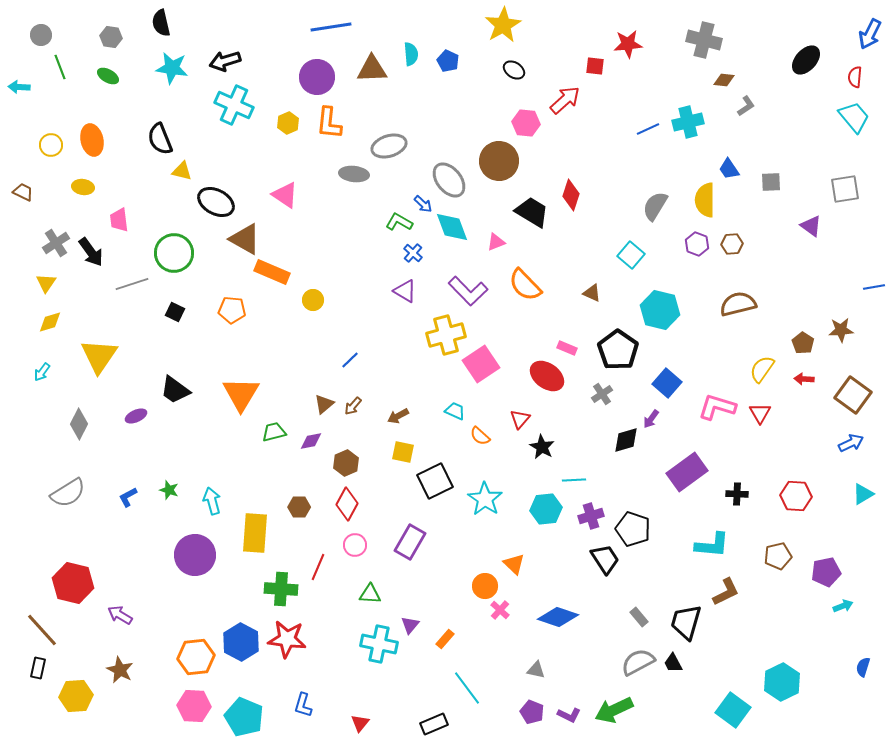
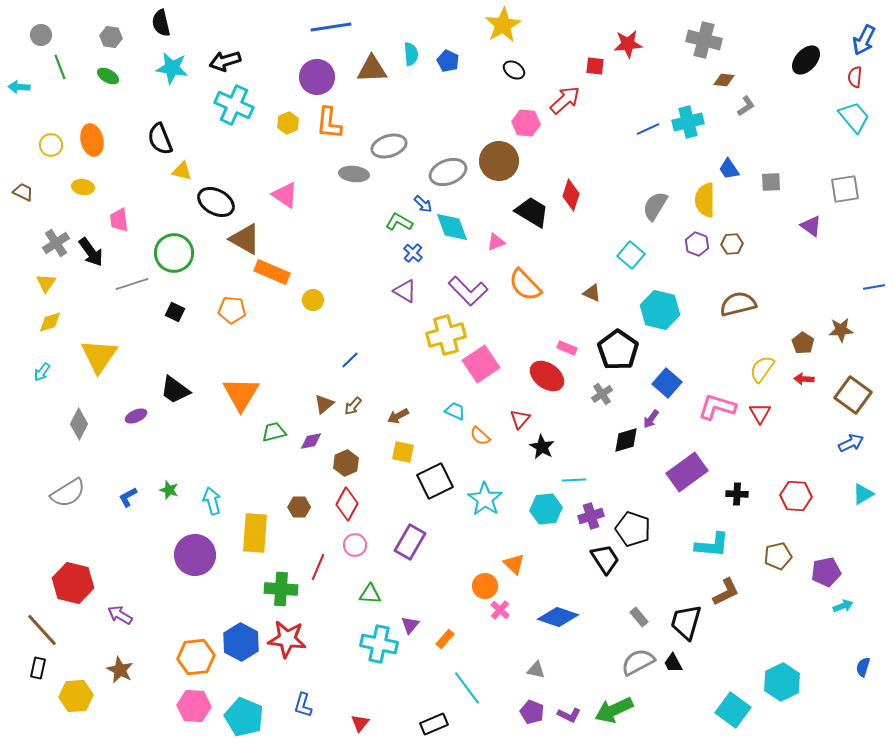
blue arrow at (870, 34): moved 6 px left, 6 px down
gray ellipse at (449, 180): moved 1 px left, 8 px up; rotated 72 degrees counterclockwise
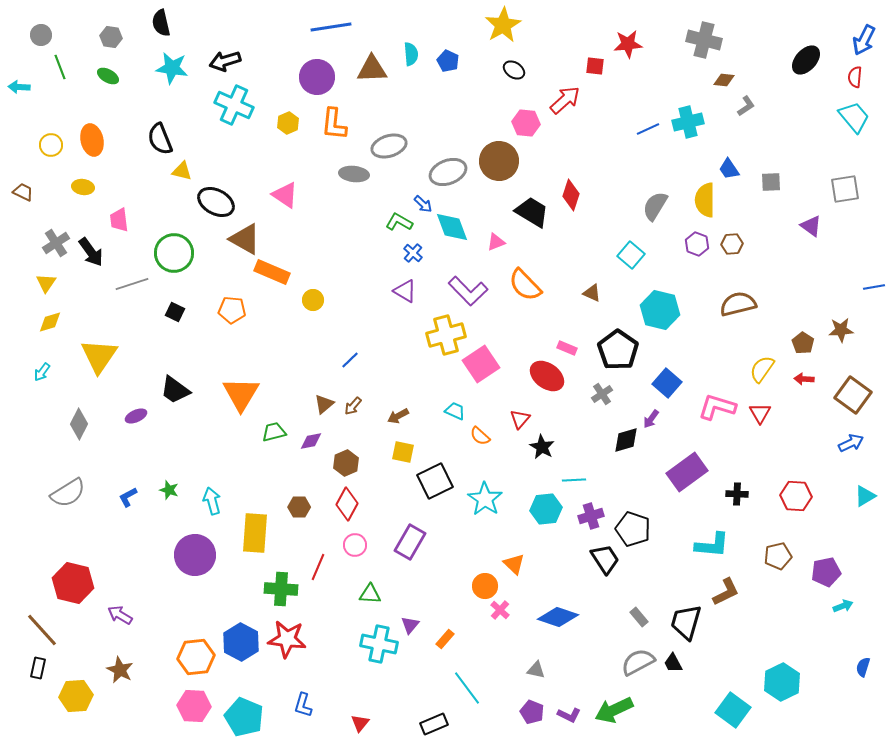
orange L-shape at (329, 123): moved 5 px right, 1 px down
cyan triangle at (863, 494): moved 2 px right, 2 px down
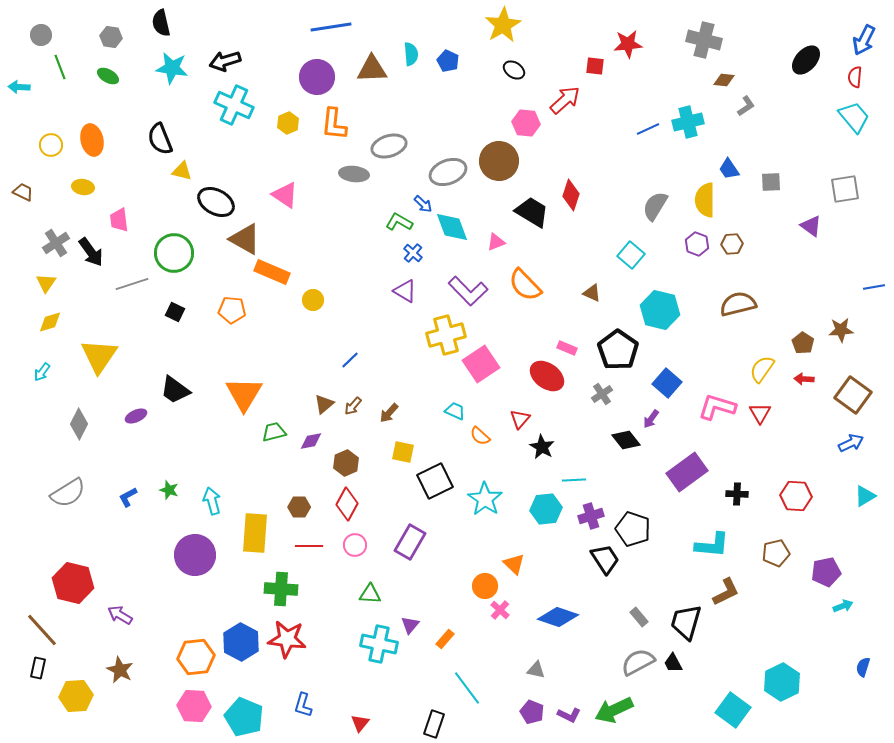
orange triangle at (241, 394): moved 3 px right
brown arrow at (398, 416): moved 9 px left, 3 px up; rotated 20 degrees counterclockwise
black diamond at (626, 440): rotated 68 degrees clockwise
brown pentagon at (778, 556): moved 2 px left, 3 px up
red line at (318, 567): moved 9 px left, 21 px up; rotated 68 degrees clockwise
black rectangle at (434, 724): rotated 48 degrees counterclockwise
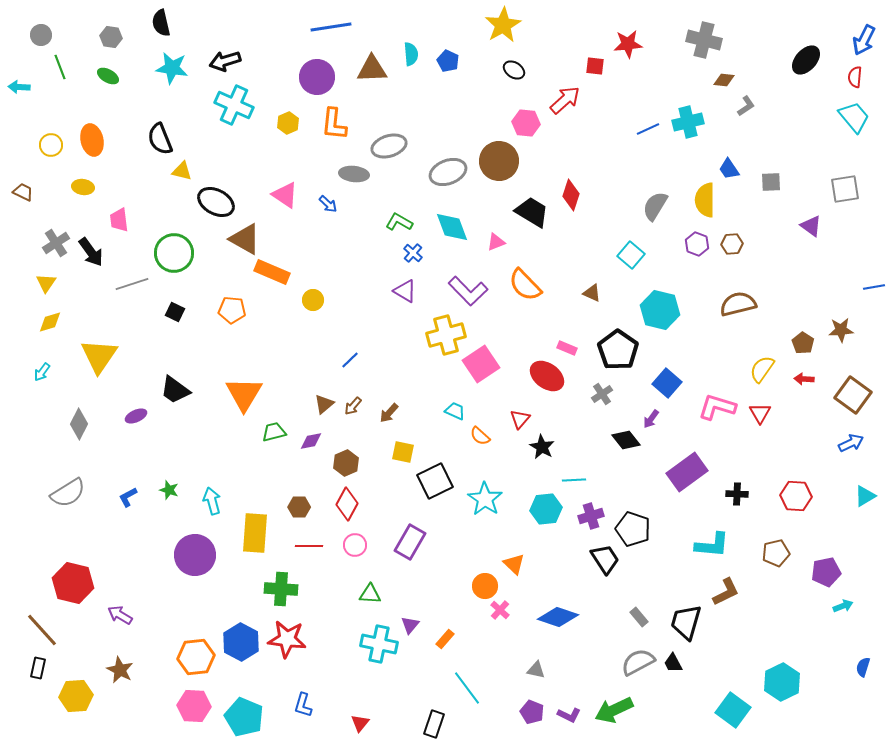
blue arrow at (423, 204): moved 95 px left
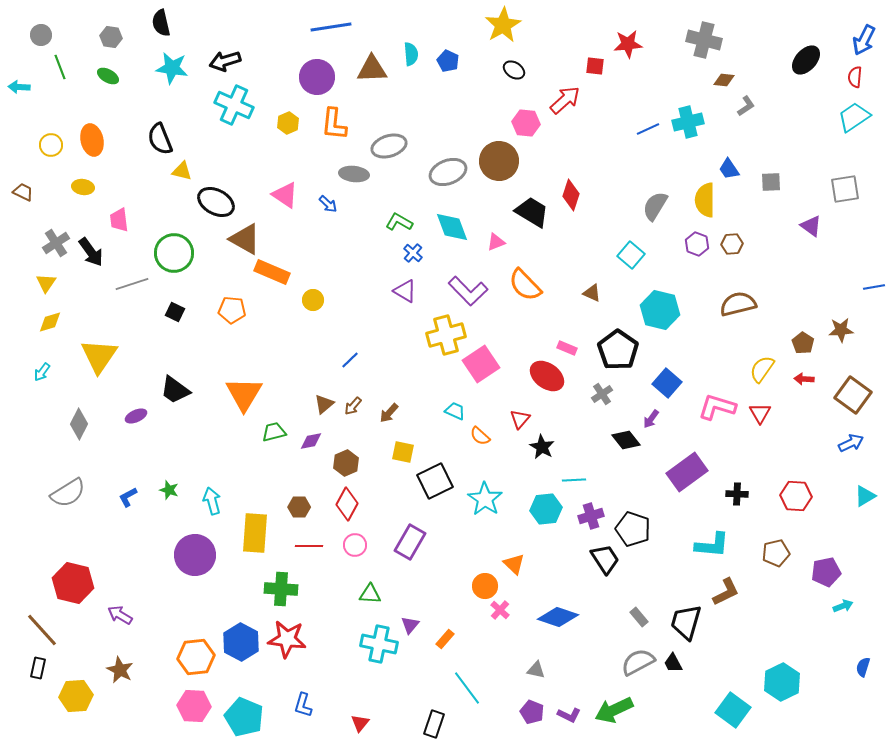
cyan trapezoid at (854, 117): rotated 84 degrees counterclockwise
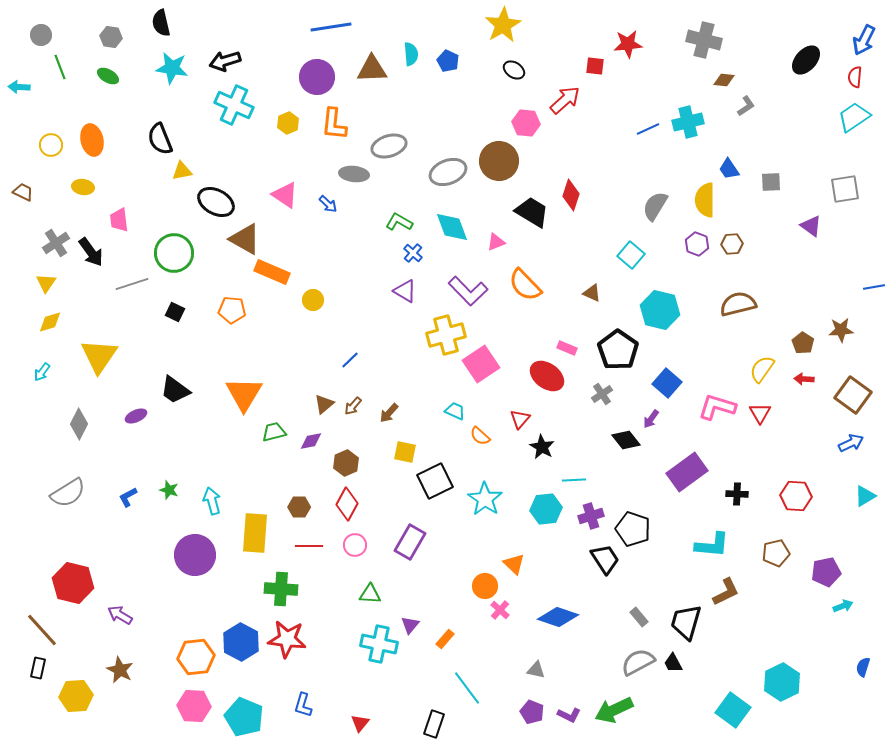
yellow triangle at (182, 171): rotated 25 degrees counterclockwise
yellow square at (403, 452): moved 2 px right
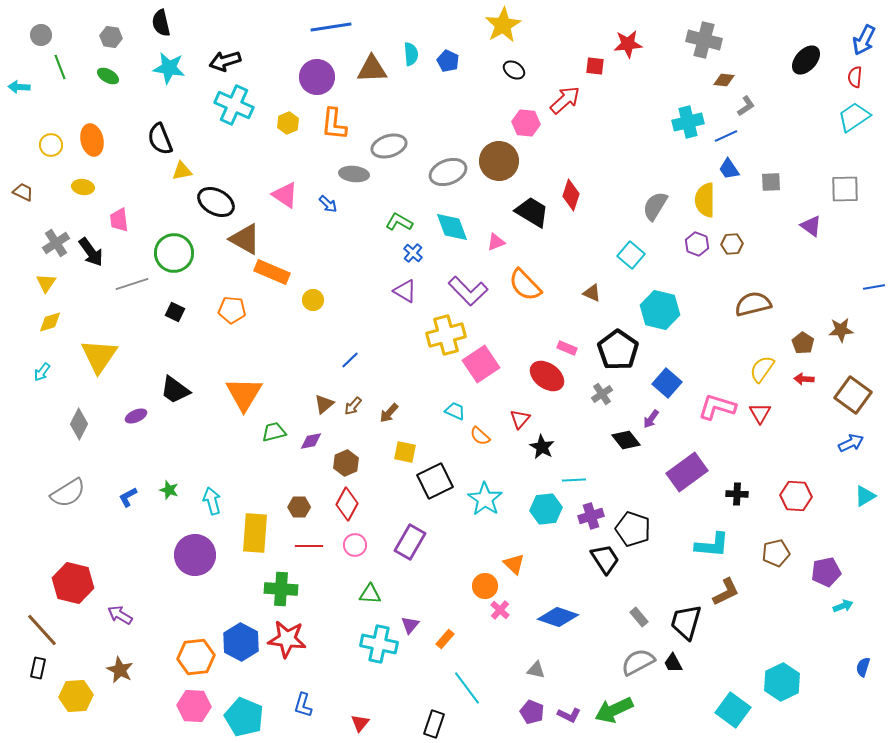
cyan star at (172, 68): moved 3 px left
blue line at (648, 129): moved 78 px right, 7 px down
gray square at (845, 189): rotated 8 degrees clockwise
brown semicircle at (738, 304): moved 15 px right
